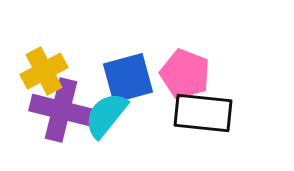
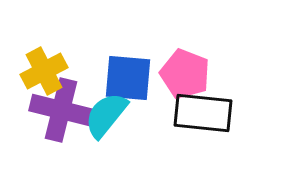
blue square: rotated 20 degrees clockwise
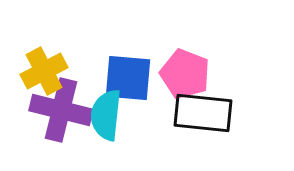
cyan semicircle: rotated 33 degrees counterclockwise
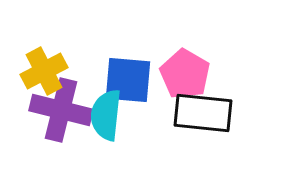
pink pentagon: rotated 9 degrees clockwise
blue square: moved 2 px down
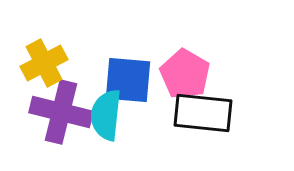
yellow cross: moved 8 px up
purple cross: moved 2 px down
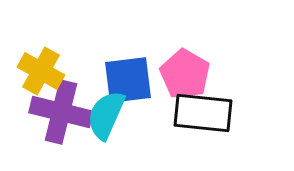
yellow cross: moved 3 px left, 8 px down; rotated 33 degrees counterclockwise
blue square: rotated 12 degrees counterclockwise
cyan semicircle: rotated 18 degrees clockwise
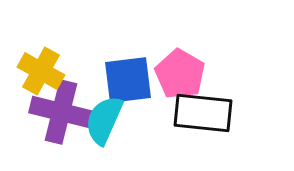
pink pentagon: moved 5 px left
cyan semicircle: moved 2 px left, 5 px down
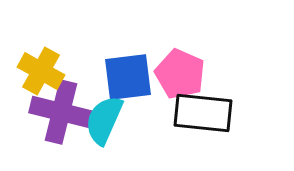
pink pentagon: rotated 6 degrees counterclockwise
blue square: moved 3 px up
